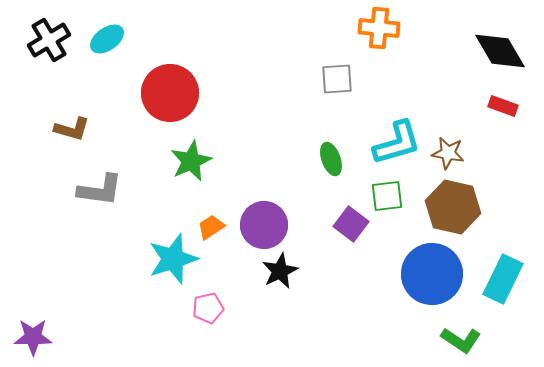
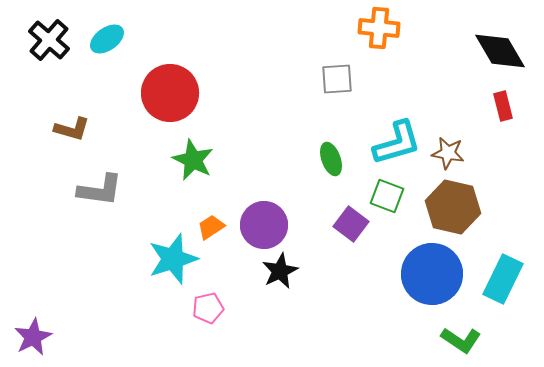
black cross: rotated 18 degrees counterclockwise
red rectangle: rotated 56 degrees clockwise
green star: moved 2 px right, 1 px up; rotated 21 degrees counterclockwise
green square: rotated 28 degrees clockwise
purple star: rotated 27 degrees counterclockwise
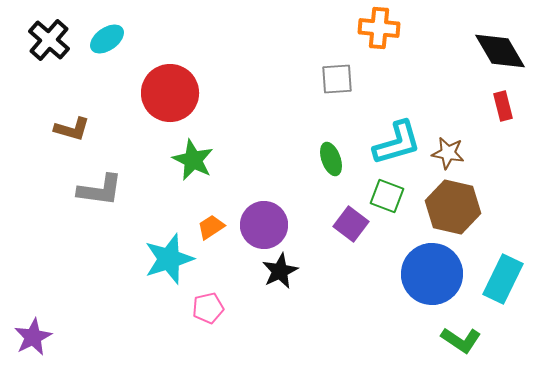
cyan star: moved 4 px left
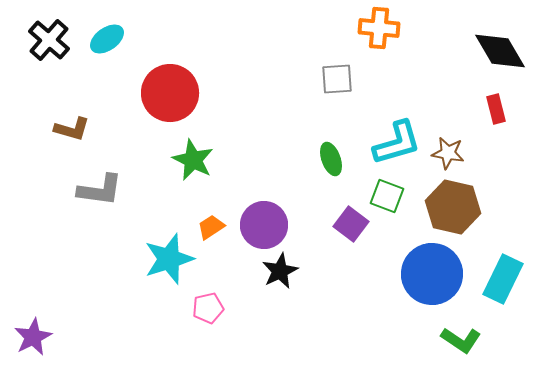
red rectangle: moved 7 px left, 3 px down
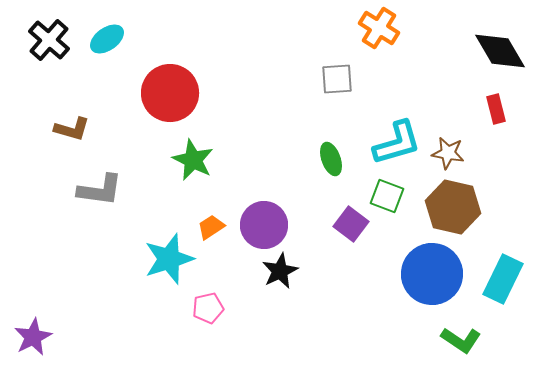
orange cross: rotated 27 degrees clockwise
